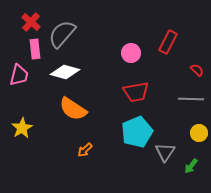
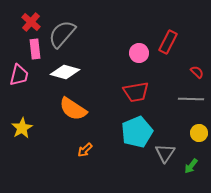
pink circle: moved 8 px right
red semicircle: moved 2 px down
gray triangle: moved 1 px down
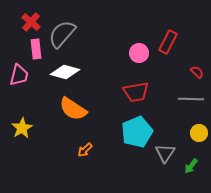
pink rectangle: moved 1 px right
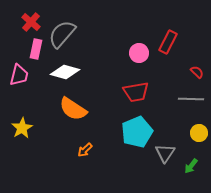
pink rectangle: rotated 18 degrees clockwise
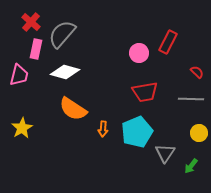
red trapezoid: moved 9 px right
orange arrow: moved 18 px right, 21 px up; rotated 42 degrees counterclockwise
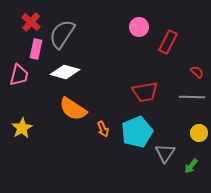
gray semicircle: rotated 8 degrees counterclockwise
pink circle: moved 26 px up
gray line: moved 1 px right, 2 px up
orange arrow: rotated 28 degrees counterclockwise
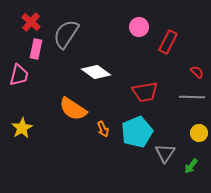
gray semicircle: moved 4 px right
white diamond: moved 31 px right; rotated 20 degrees clockwise
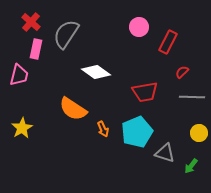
red semicircle: moved 15 px left; rotated 88 degrees counterclockwise
gray triangle: rotated 45 degrees counterclockwise
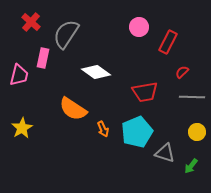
pink rectangle: moved 7 px right, 9 px down
yellow circle: moved 2 px left, 1 px up
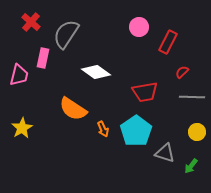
cyan pentagon: moved 1 px left, 1 px up; rotated 12 degrees counterclockwise
